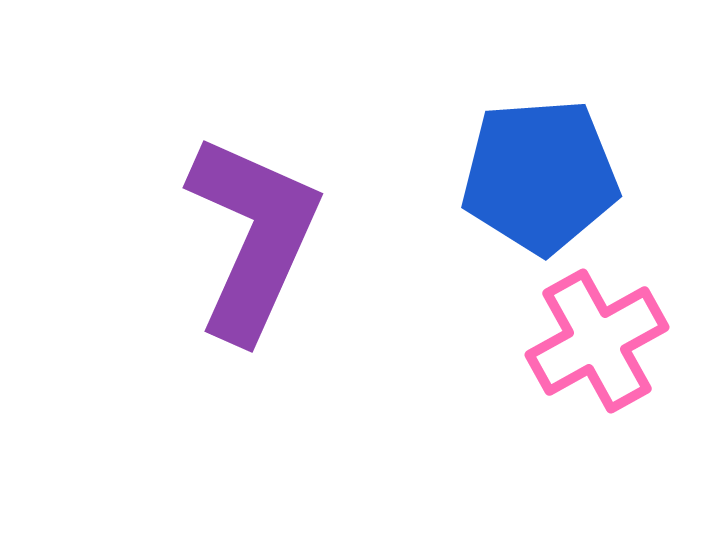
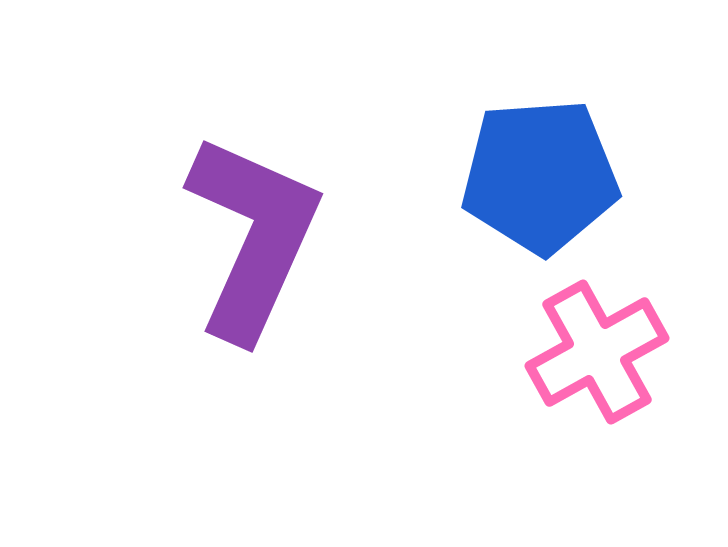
pink cross: moved 11 px down
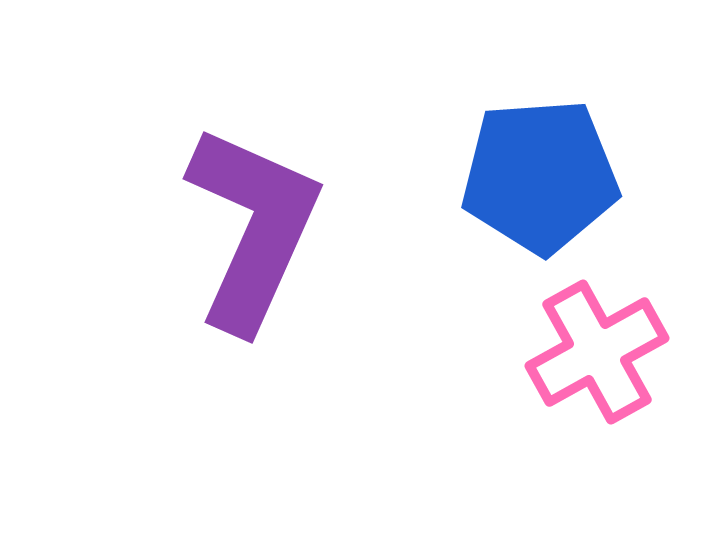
purple L-shape: moved 9 px up
